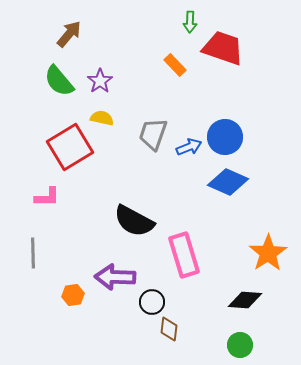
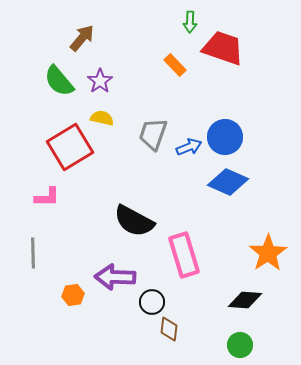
brown arrow: moved 13 px right, 4 px down
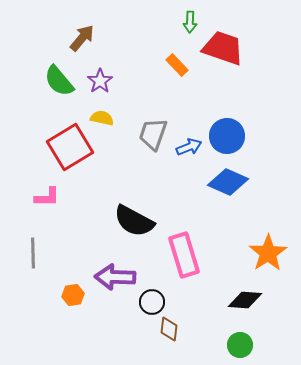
orange rectangle: moved 2 px right
blue circle: moved 2 px right, 1 px up
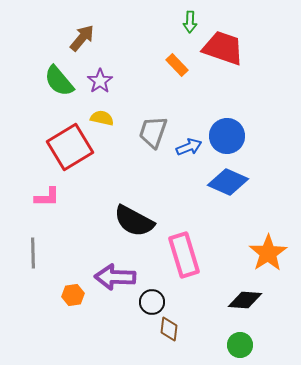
gray trapezoid: moved 2 px up
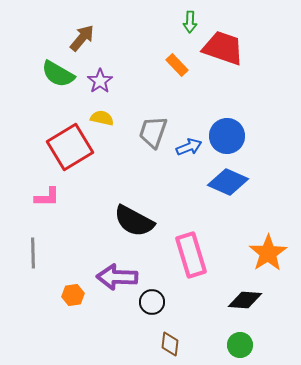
green semicircle: moved 1 px left, 7 px up; rotated 20 degrees counterclockwise
pink rectangle: moved 7 px right
purple arrow: moved 2 px right
brown diamond: moved 1 px right, 15 px down
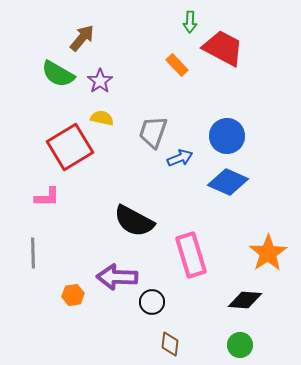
red trapezoid: rotated 9 degrees clockwise
blue arrow: moved 9 px left, 11 px down
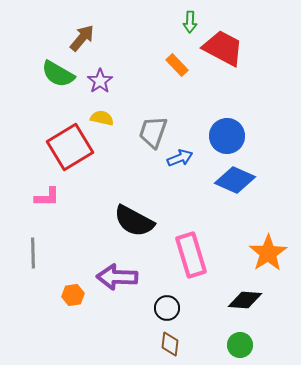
blue diamond: moved 7 px right, 2 px up
black circle: moved 15 px right, 6 px down
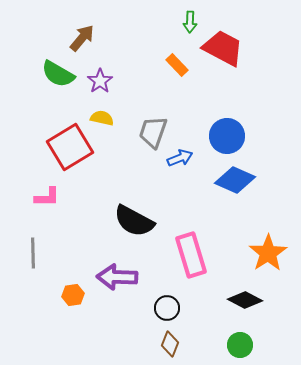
black diamond: rotated 24 degrees clockwise
brown diamond: rotated 15 degrees clockwise
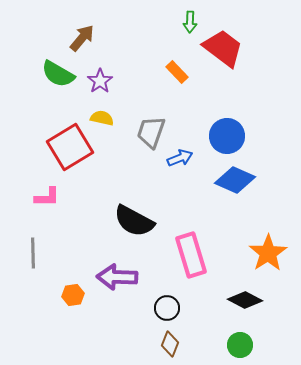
red trapezoid: rotated 9 degrees clockwise
orange rectangle: moved 7 px down
gray trapezoid: moved 2 px left
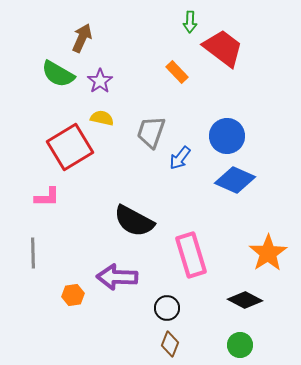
brown arrow: rotated 16 degrees counterclockwise
blue arrow: rotated 150 degrees clockwise
